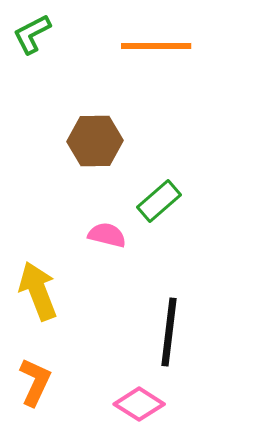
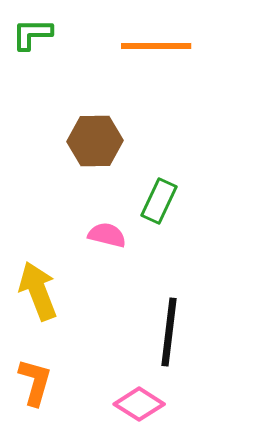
green L-shape: rotated 27 degrees clockwise
green rectangle: rotated 24 degrees counterclockwise
orange L-shape: rotated 9 degrees counterclockwise
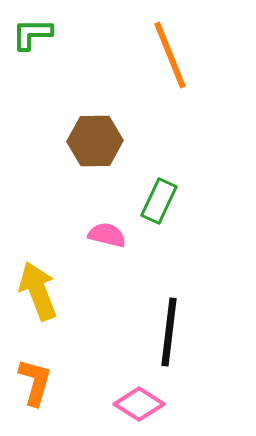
orange line: moved 14 px right, 9 px down; rotated 68 degrees clockwise
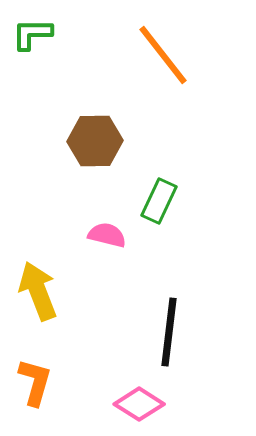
orange line: moved 7 px left; rotated 16 degrees counterclockwise
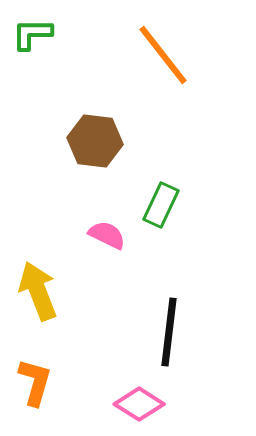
brown hexagon: rotated 8 degrees clockwise
green rectangle: moved 2 px right, 4 px down
pink semicircle: rotated 12 degrees clockwise
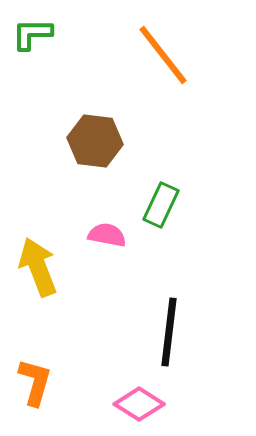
pink semicircle: rotated 15 degrees counterclockwise
yellow arrow: moved 24 px up
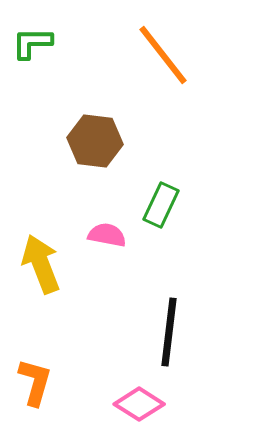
green L-shape: moved 9 px down
yellow arrow: moved 3 px right, 3 px up
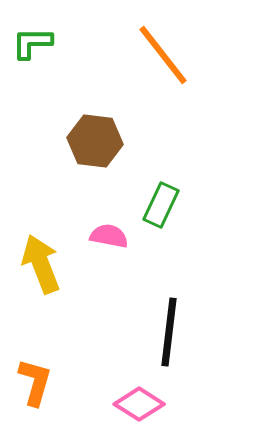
pink semicircle: moved 2 px right, 1 px down
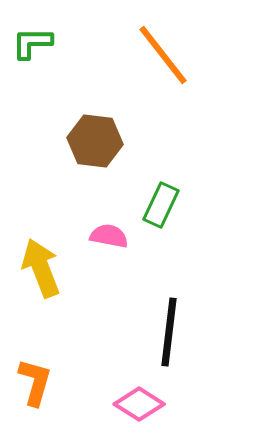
yellow arrow: moved 4 px down
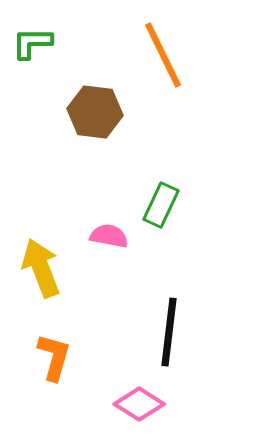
orange line: rotated 12 degrees clockwise
brown hexagon: moved 29 px up
orange L-shape: moved 19 px right, 25 px up
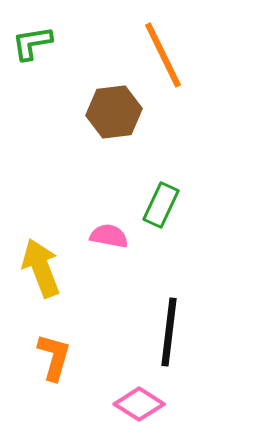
green L-shape: rotated 9 degrees counterclockwise
brown hexagon: moved 19 px right; rotated 14 degrees counterclockwise
